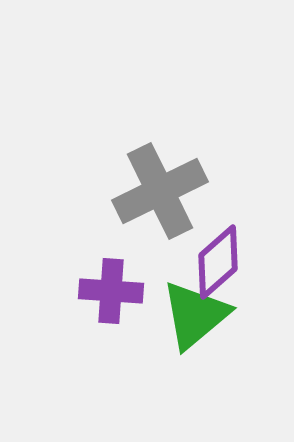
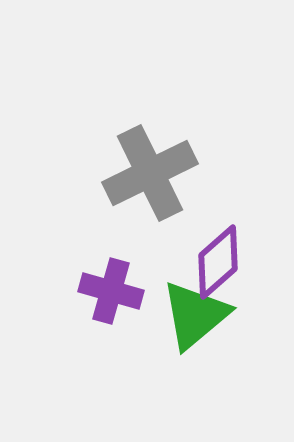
gray cross: moved 10 px left, 18 px up
purple cross: rotated 12 degrees clockwise
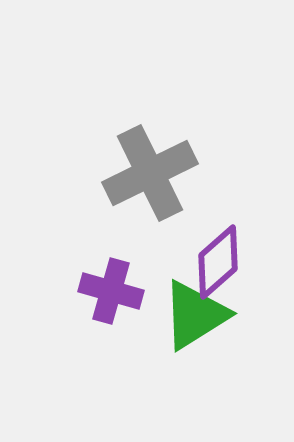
green triangle: rotated 8 degrees clockwise
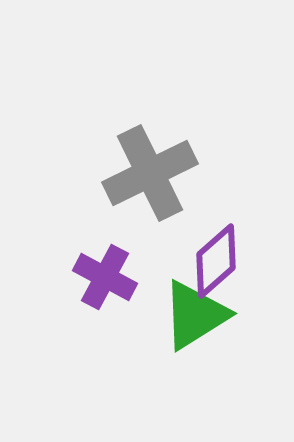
purple diamond: moved 2 px left, 1 px up
purple cross: moved 6 px left, 14 px up; rotated 12 degrees clockwise
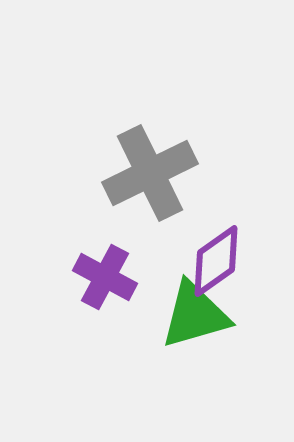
purple diamond: rotated 6 degrees clockwise
green triangle: rotated 16 degrees clockwise
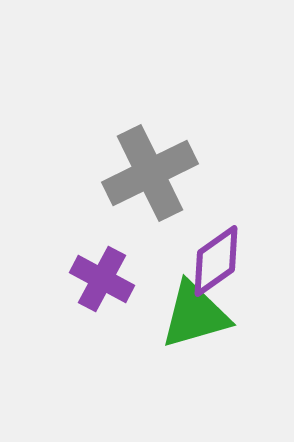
purple cross: moved 3 px left, 2 px down
